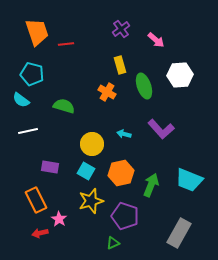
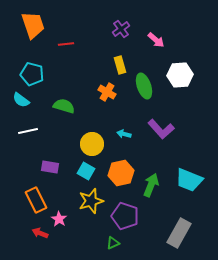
orange trapezoid: moved 4 px left, 7 px up
red arrow: rotated 35 degrees clockwise
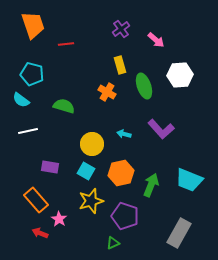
orange rectangle: rotated 15 degrees counterclockwise
